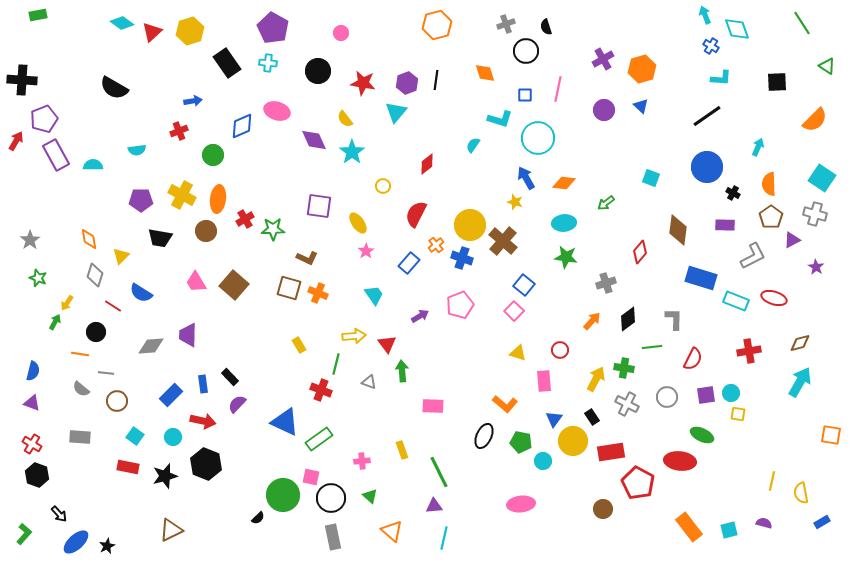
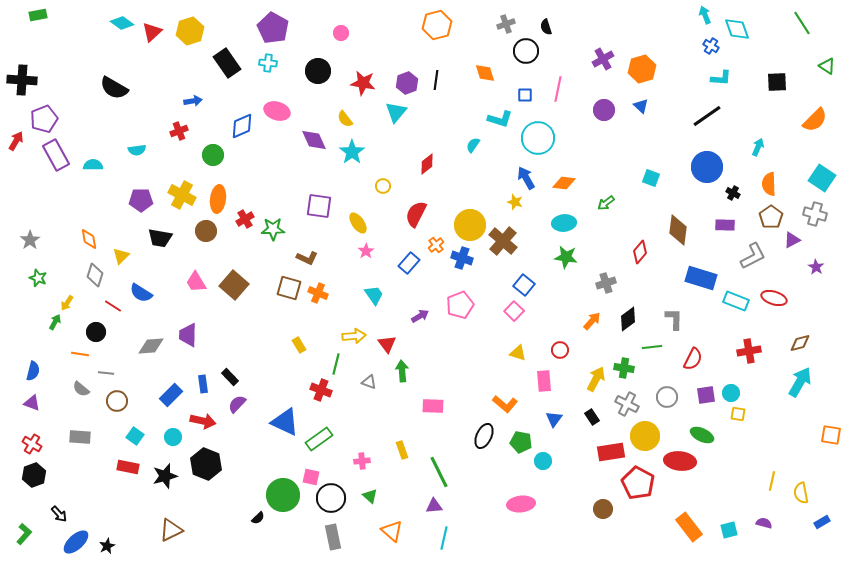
yellow circle at (573, 441): moved 72 px right, 5 px up
black hexagon at (37, 475): moved 3 px left; rotated 20 degrees clockwise
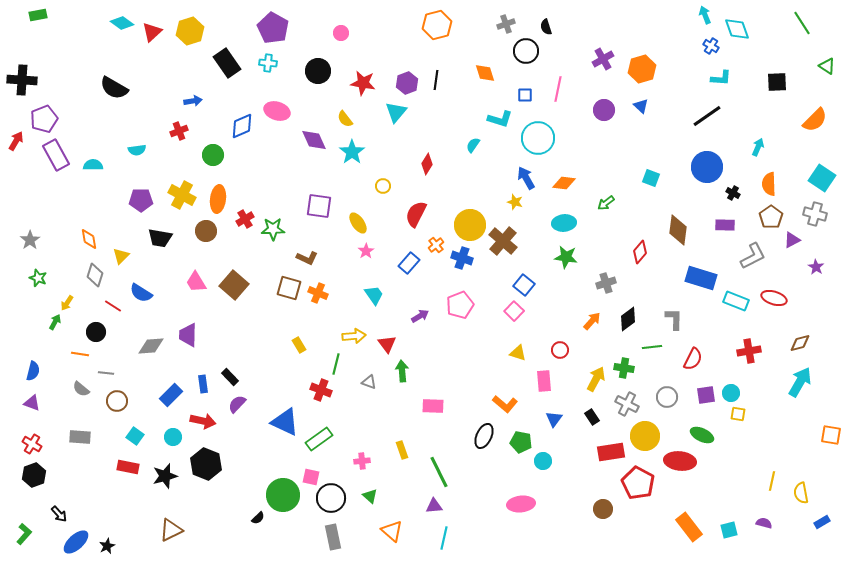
red diamond at (427, 164): rotated 20 degrees counterclockwise
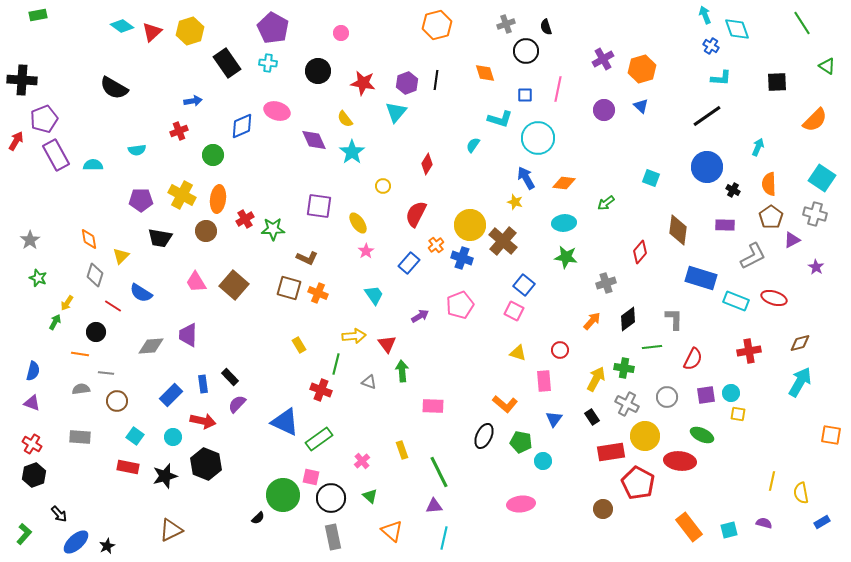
cyan diamond at (122, 23): moved 3 px down
black cross at (733, 193): moved 3 px up
pink square at (514, 311): rotated 18 degrees counterclockwise
gray semicircle at (81, 389): rotated 132 degrees clockwise
pink cross at (362, 461): rotated 35 degrees counterclockwise
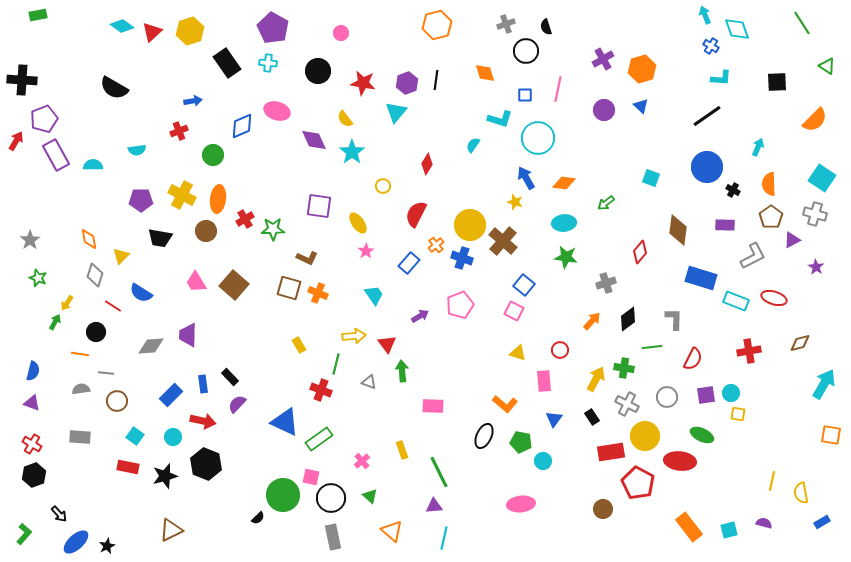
cyan arrow at (800, 382): moved 24 px right, 2 px down
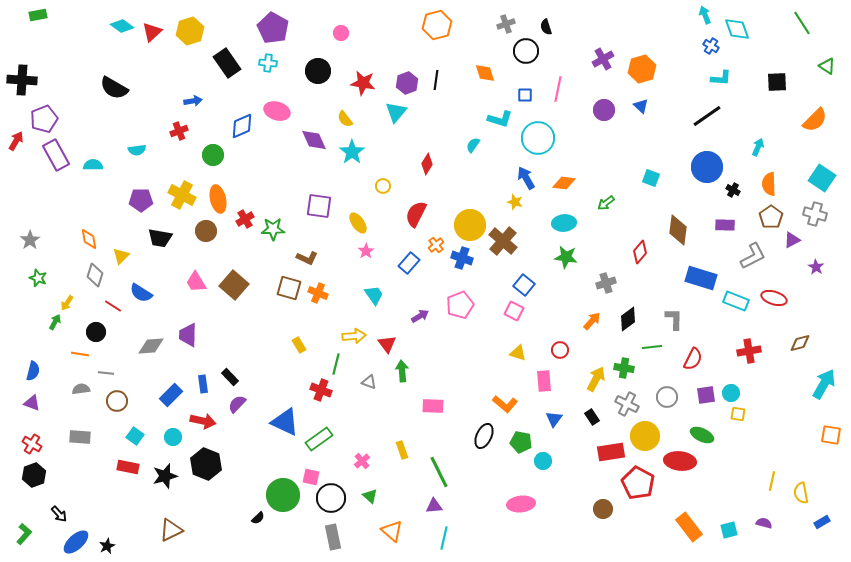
orange ellipse at (218, 199): rotated 20 degrees counterclockwise
